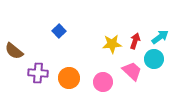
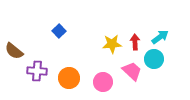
red arrow: moved 1 px down; rotated 21 degrees counterclockwise
purple cross: moved 1 px left, 2 px up
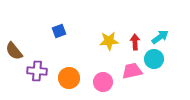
blue square: rotated 24 degrees clockwise
yellow star: moved 3 px left, 3 px up
brown semicircle: rotated 12 degrees clockwise
pink trapezoid: rotated 55 degrees counterclockwise
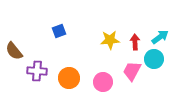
yellow star: moved 1 px right, 1 px up
pink trapezoid: rotated 50 degrees counterclockwise
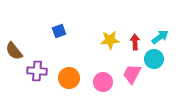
pink trapezoid: moved 3 px down
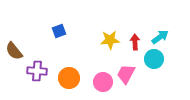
pink trapezoid: moved 6 px left
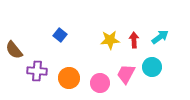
blue square: moved 1 px right, 4 px down; rotated 32 degrees counterclockwise
red arrow: moved 1 px left, 2 px up
brown semicircle: moved 1 px up
cyan circle: moved 2 px left, 8 px down
pink circle: moved 3 px left, 1 px down
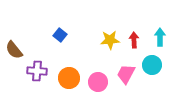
cyan arrow: rotated 54 degrees counterclockwise
cyan circle: moved 2 px up
pink circle: moved 2 px left, 1 px up
